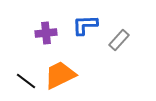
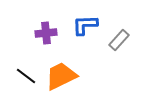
orange trapezoid: moved 1 px right, 1 px down
black line: moved 5 px up
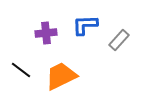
black line: moved 5 px left, 6 px up
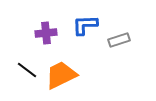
gray rectangle: rotated 30 degrees clockwise
black line: moved 6 px right
orange trapezoid: moved 1 px up
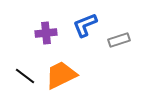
blue L-shape: rotated 20 degrees counterclockwise
black line: moved 2 px left, 6 px down
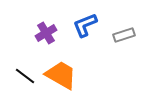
purple cross: rotated 25 degrees counterclockwise
gray rectangle: moved 5 px right, 5 px up
orange trapezoid: rotated 56 degrees clockwise
